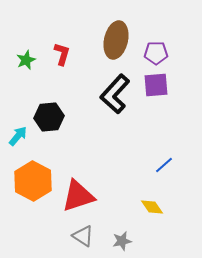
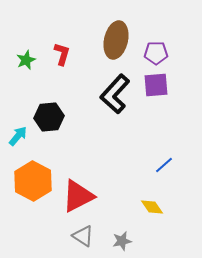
red triangle: rotated 9 degrees counterclockwise
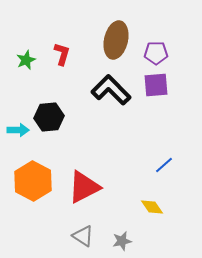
black L-shape: moved 4 px left, 4 px up; rotated 93 degrees clockwise
cyan arrow: moved 6 px up; rotated 50 degrees clockwise
red triangle: moved 6 px right, 9 px up
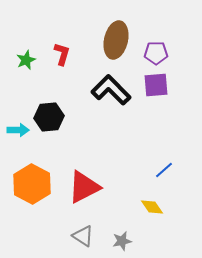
blue line: moved 5 px down
orange hexagon: moved 1 px left, 3 px down
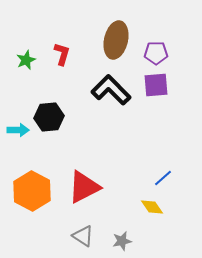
blue line: moved 1 px left, 8 px down
orange hexagon: moved 7 px down
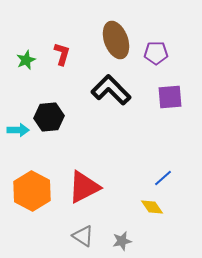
brown ellipse: rotated 33 degrees counterclockwise
purple square: moved 14 px right, 12 px down
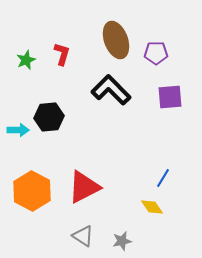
blue line: rotated 18 degrees counterclockwise
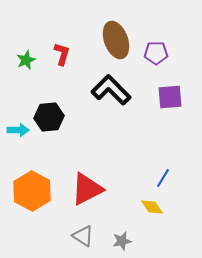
red triangle: moved 3 px right, 2 px down
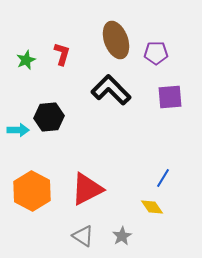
gray star: moved 5 px up; rotated 18 degrees counterclockwise
